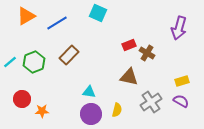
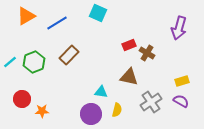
cyan triangle: moved 12 px right
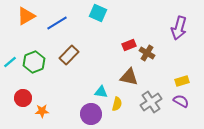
red circle: moved 1 px right, 1 px up
yellow semicircle: moved 6 px up
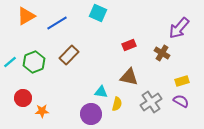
purple arrow: rotated 25 degrees clockwise
brown cross: moved 15 px right
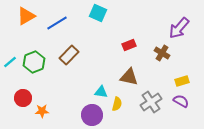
purple circle: moved 1 px right, 1 px down
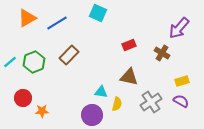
orange triangle: moved 1 px right, 2 px down
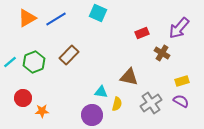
blue line: moved 1 px left, 4 px up
red rectangle: moved 13 px right, 12 px up
gray cross: moved 1 px down
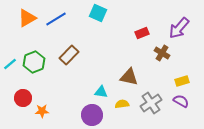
cyan line: moved 2 px down
yellow semicircle: moved 5 px right; rotated 112 degrees counterclockwise
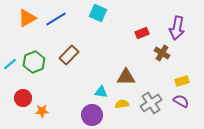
purple arrow: moved 2 px left; rotated 30 degrees counterclockwise
brown triangle: moved 3 px left; rotated 12 degrees counterclockwise
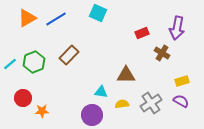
brown triangle: moved 2 px up
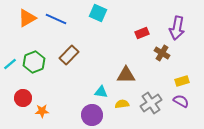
blue line: rotated 55 degrees clockwise
